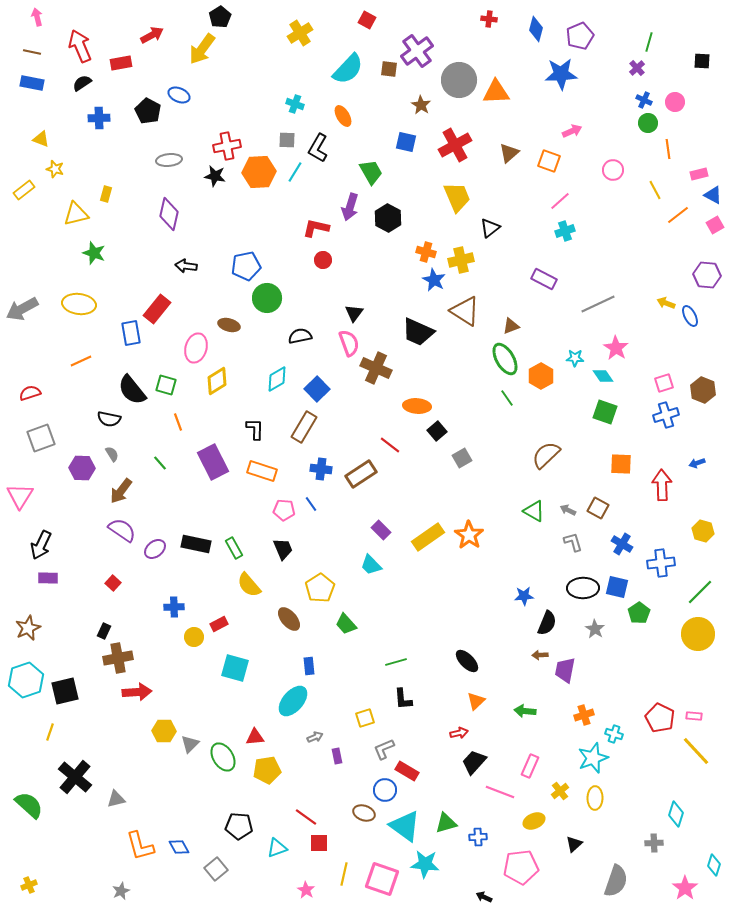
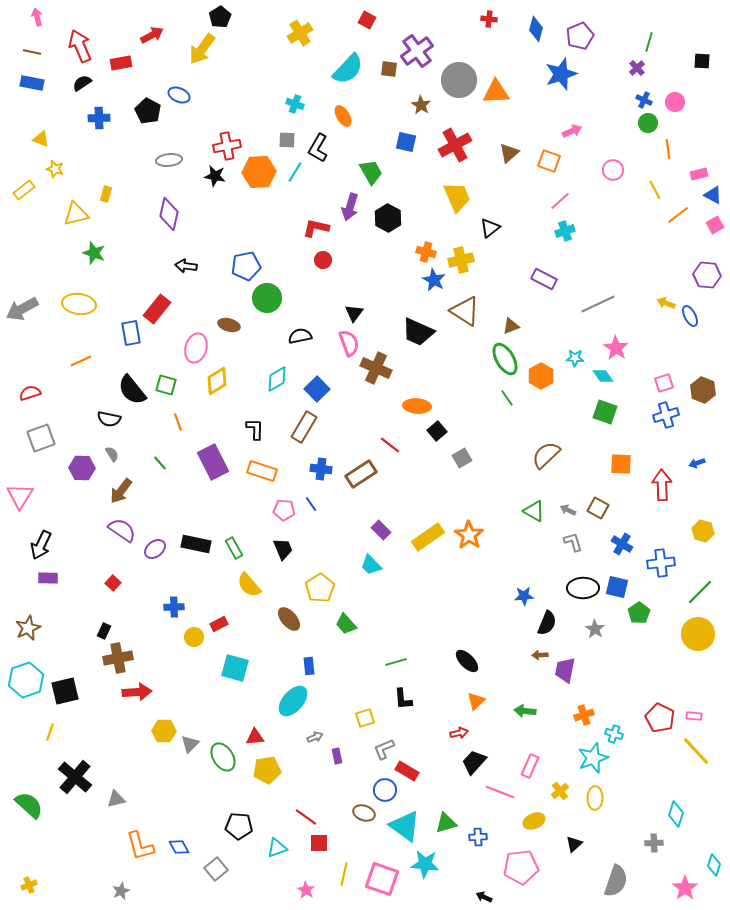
blue star at (561, 74): rotated 16 degrees counterclockwise
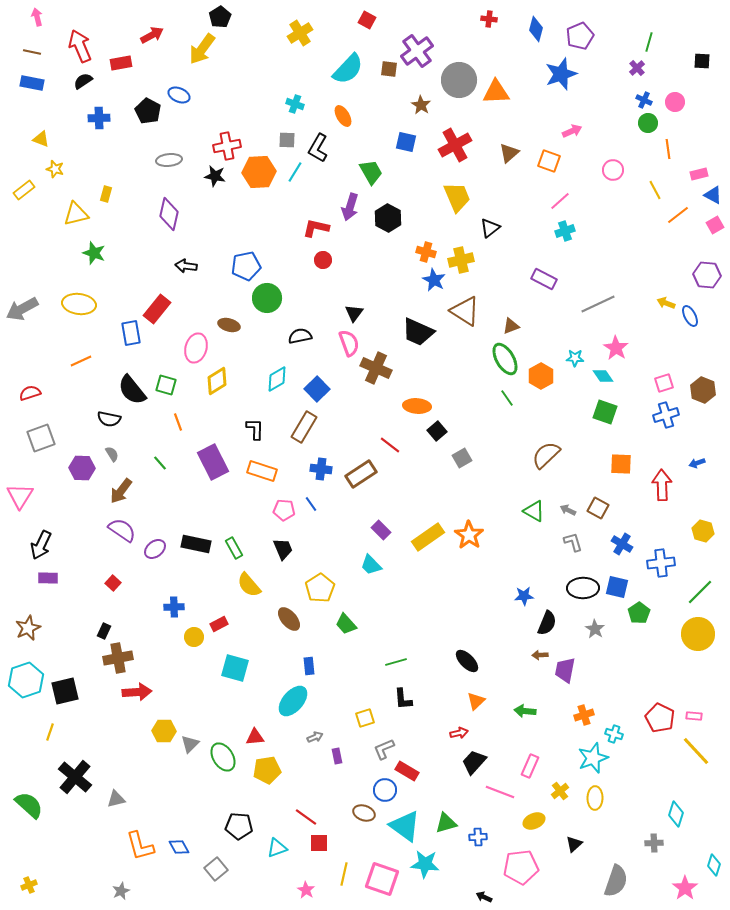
black semicircle at (82, 83): moved 1 px right, 2 px up
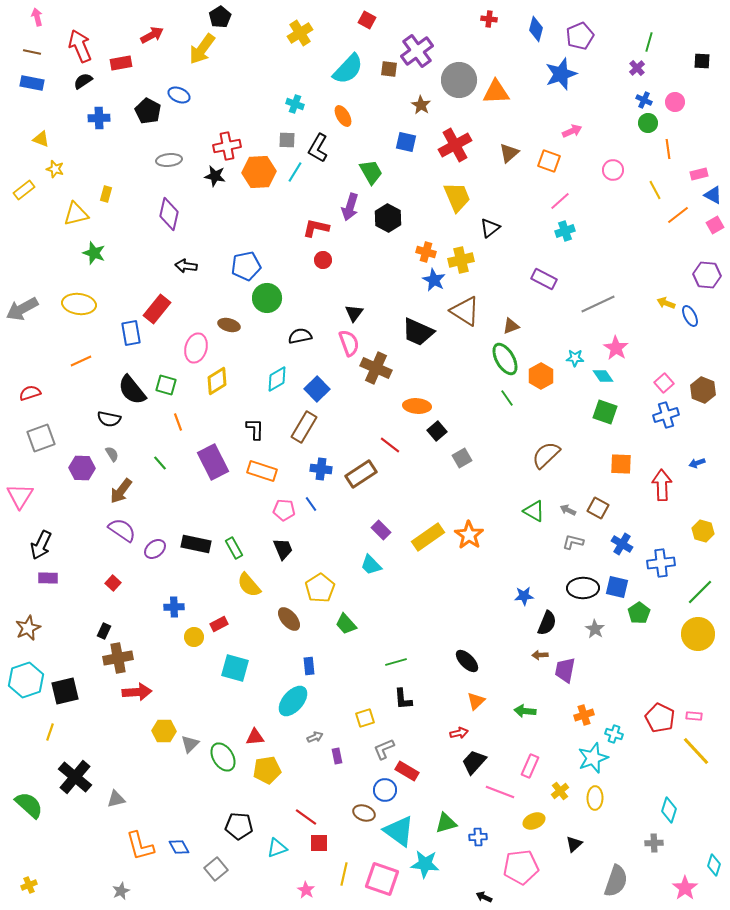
pink square at (664, 383): rotated 24 degrees counterclockwise
gray L-shape at (573, 542): rotated 60 degrees counterclockwise
cyan diamond at (676, 814): moved 7 px left, 4 px up
cyan triangle at (405, 826): moved 6 px left, 5 px down
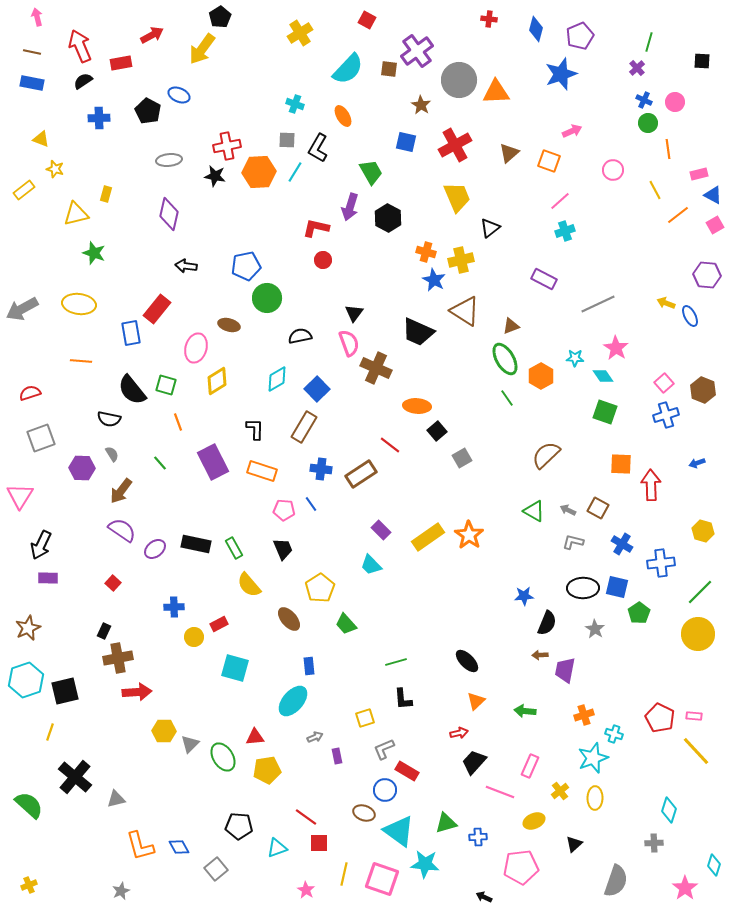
orange line at (81, 361): rotated 30 degrees clockwise
red arrow at (662, 485): moved 11 px left
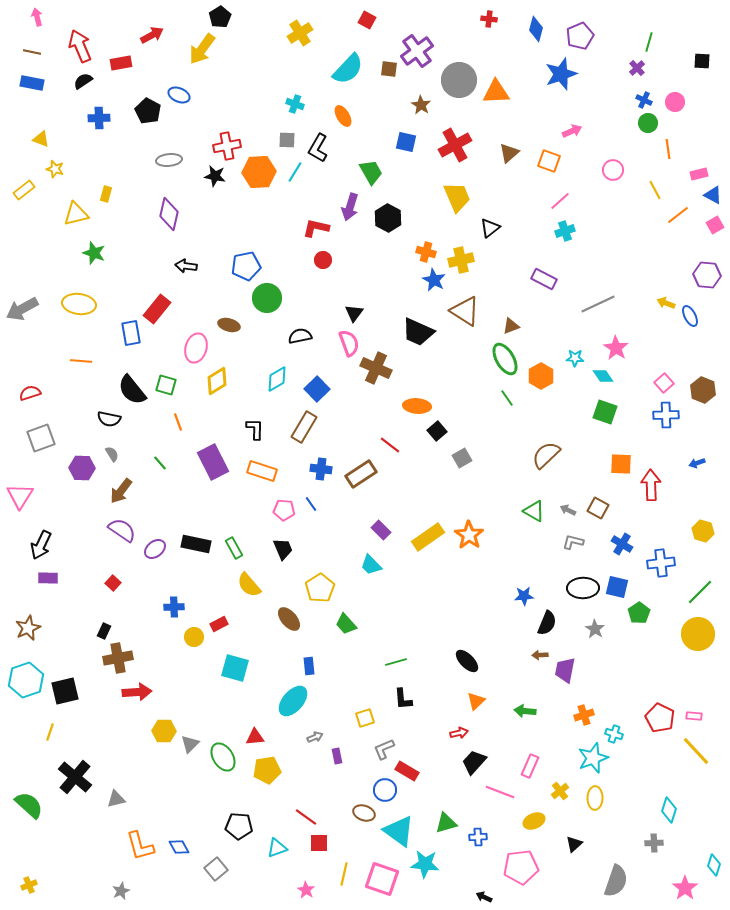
blue cross at (666, 415): rotated 15 degrees clockwise
